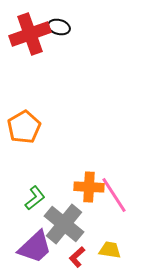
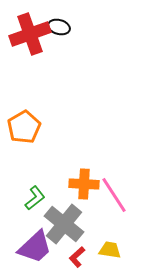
orange cross: moved 5 px left, 3 px up
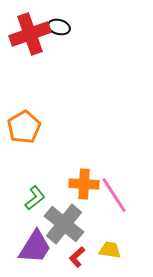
purple trapezoid: rotated 15 degrees counterclockwise
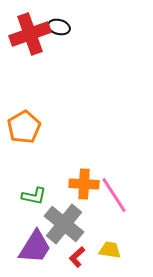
green L-shape: moved 1 px left, 2 px up; rotated 50 degrees clockwise
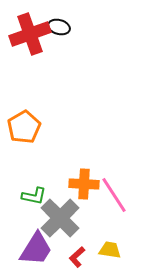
gray cross: moved 4 px left, 6 px up; rotated 6 degrees clockwise
purple trapezoid: moved 1 px right, 2 px down
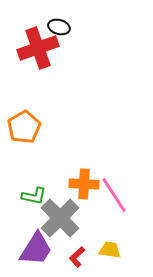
red cross: moved 8 px right, 14 px down
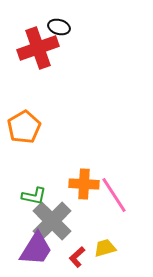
gray cross: moved 8 px left, 3 px down
yellow trapezoid: moved 5 px left, 2 px up; rotated 25 degrees counterclockwise
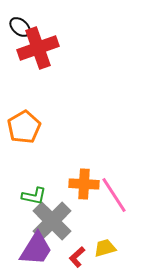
black ellipse: moved 39 px left; rotated 25 degrees clockwise
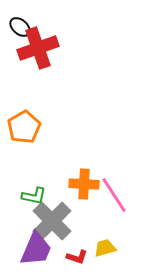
purple trapezoid: rotated 9 degrees counterclockwise
red L-shape: rotated 120 degrees counterclockwise
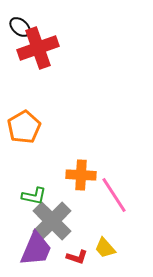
orange cross: moved 3 px left, 9 px up
yellow trapezoid: rotated 115 degrees counterclockwise
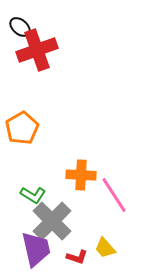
red cross: moved 1 px left, 2 px down
orange pentagon: moved 2 px left, 1 px down
green L-shape: moved 1 px left, 1 px up; rotated 20 degrees clockwise
purple trapezoid: rotated 36 degrees counterclockwise
